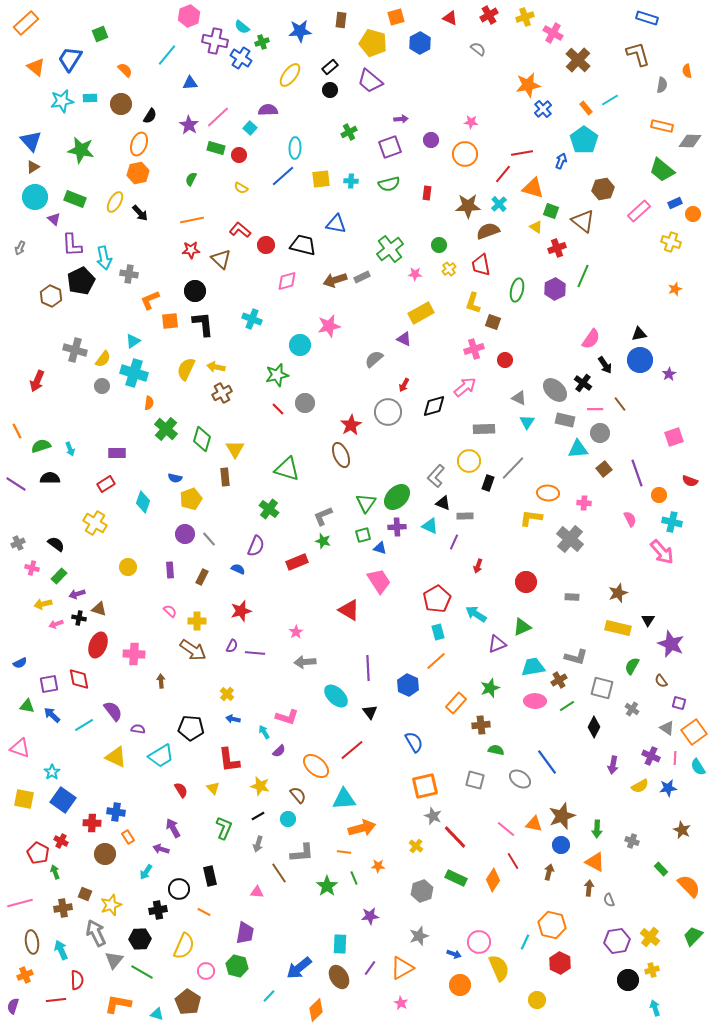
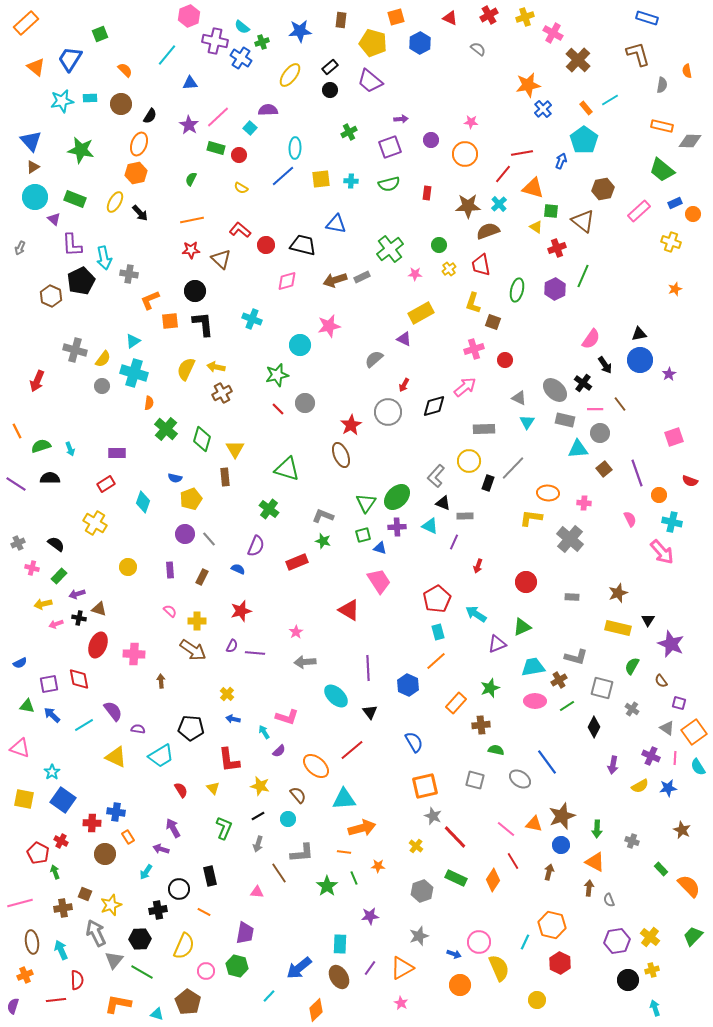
orange hexagon at (138, 173): moved 2 px left
green square at (551, 211): rotated 14 degrees counterclockwise
gray L-shape at (323, 516): rotated 45 degrees clockwise
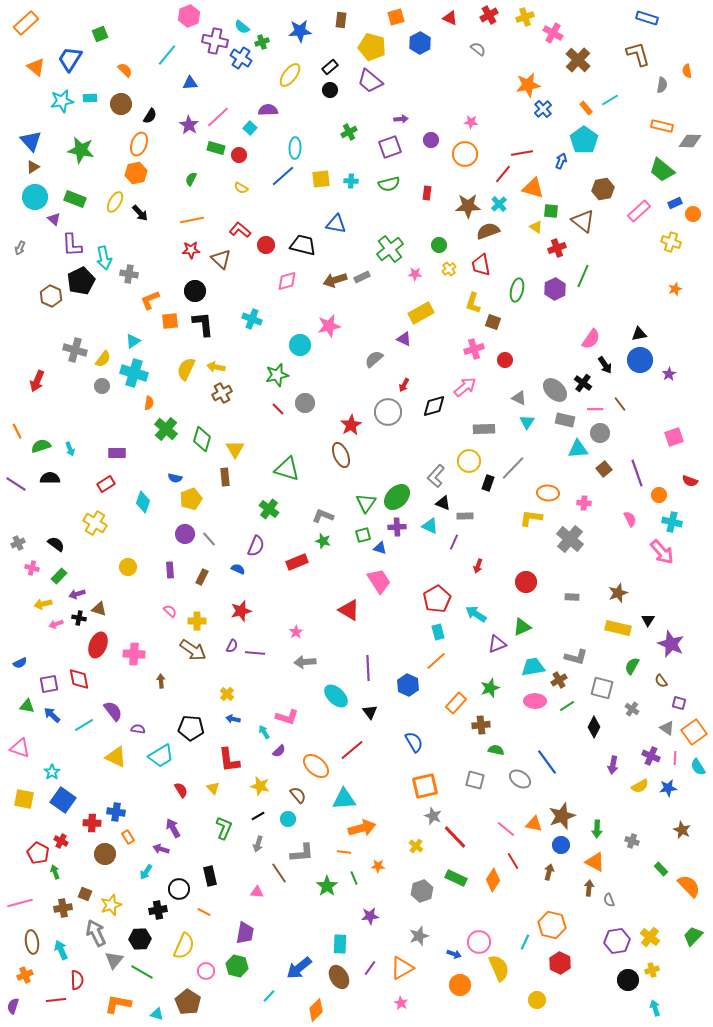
yellow pentagon at (373, 43): moved 1 px left, 4 px down
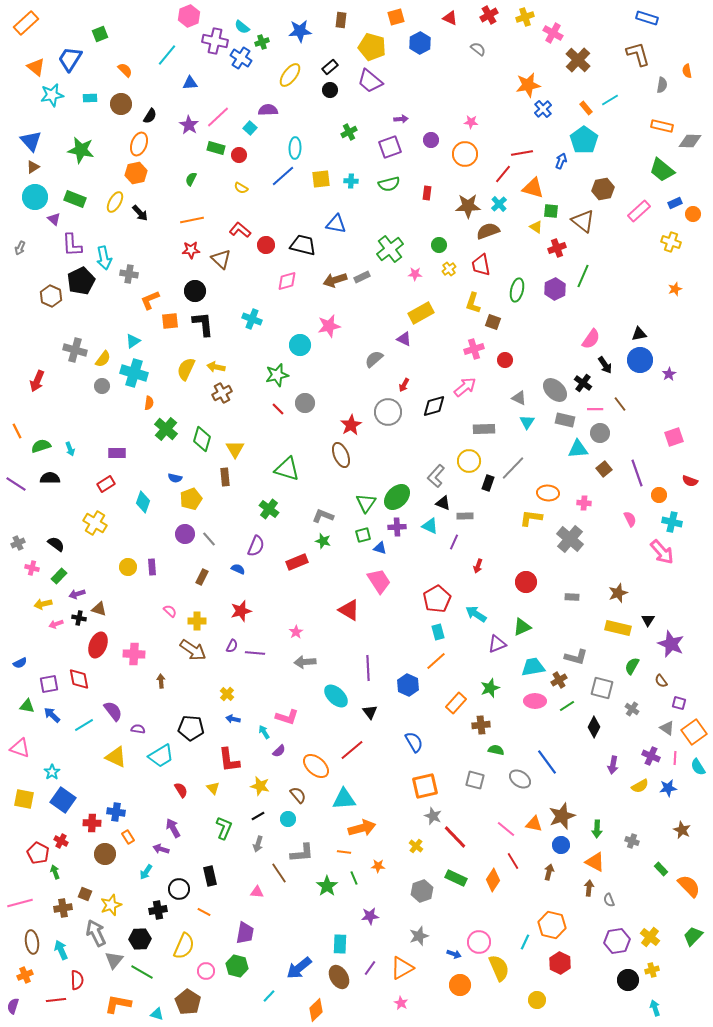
cyan star at (62, 101): moved 10 px left, 6 px up
purple rectangle at (170, 570): moved 18 px left, 3 px up
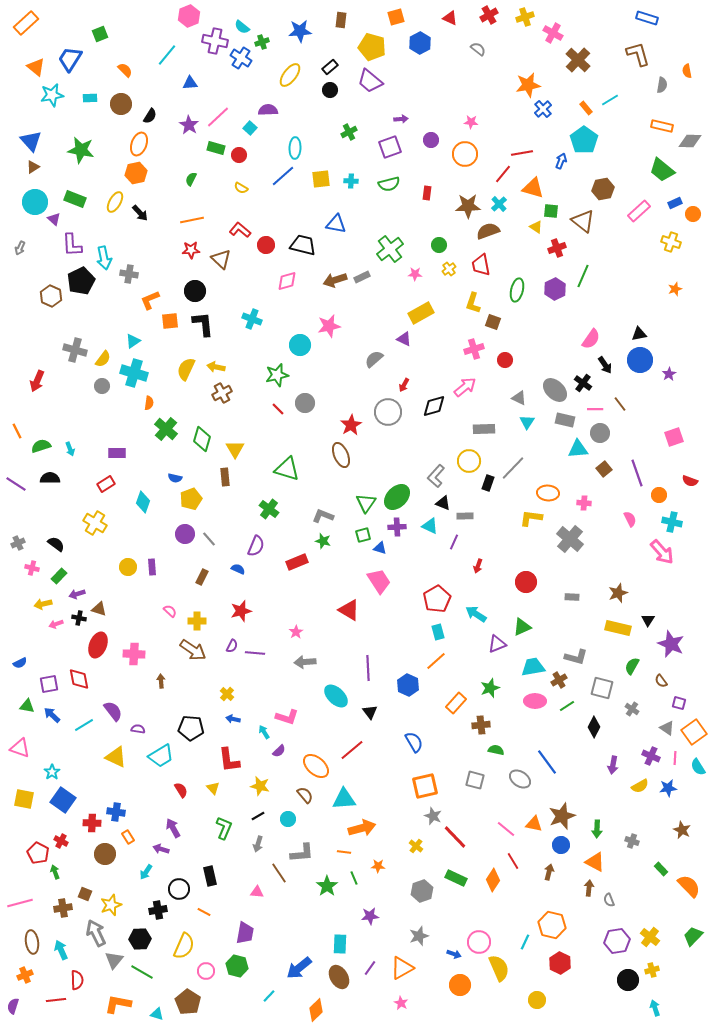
cyan circle at (35, 197): moved 5 px down
brown semicircle at (298, 795): moved 7 px right
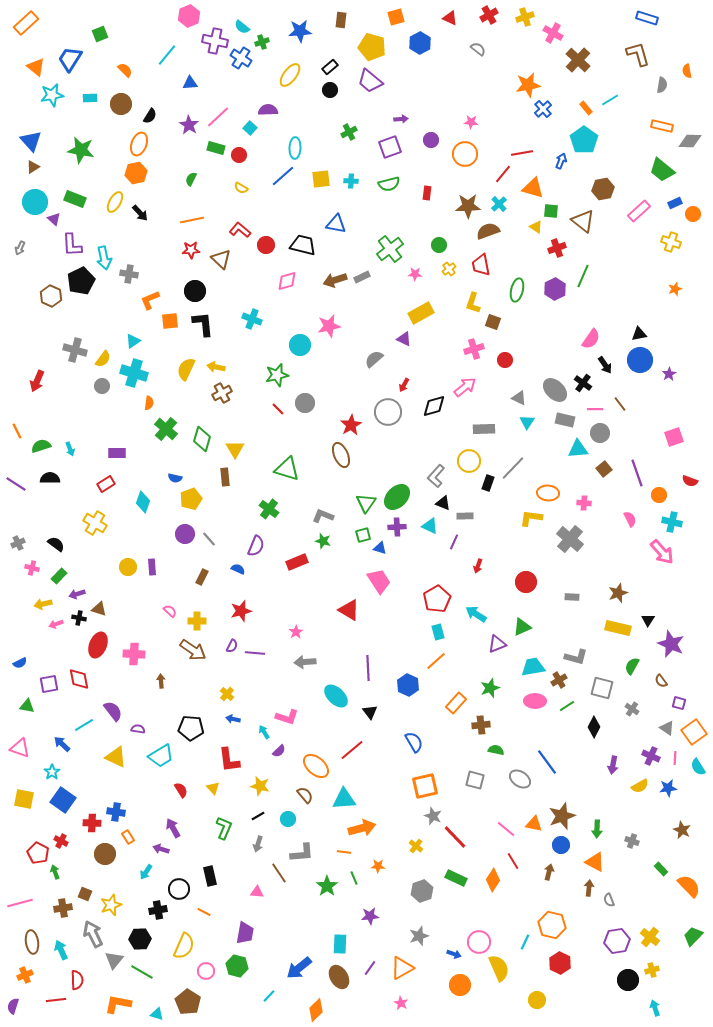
blue arrow at (52, 715): moved 10 px right, 29 px down
gray arrow at (96, 933): moved 3 px left, 1 px down
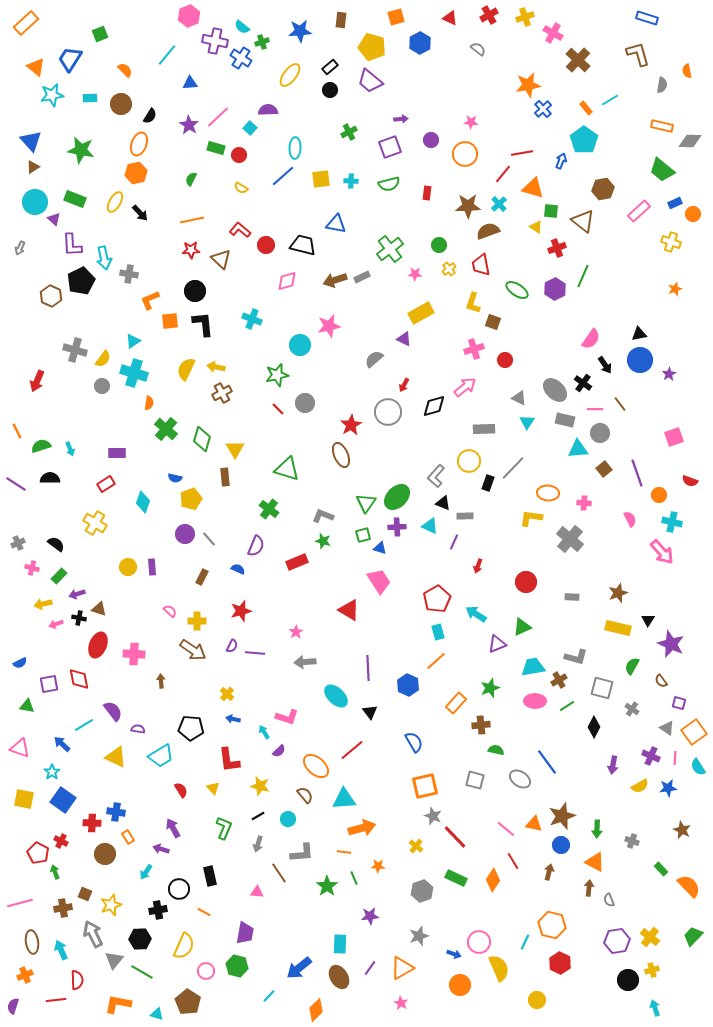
green ellipse at (517, 290): rotated 70 degrees counterclockwise
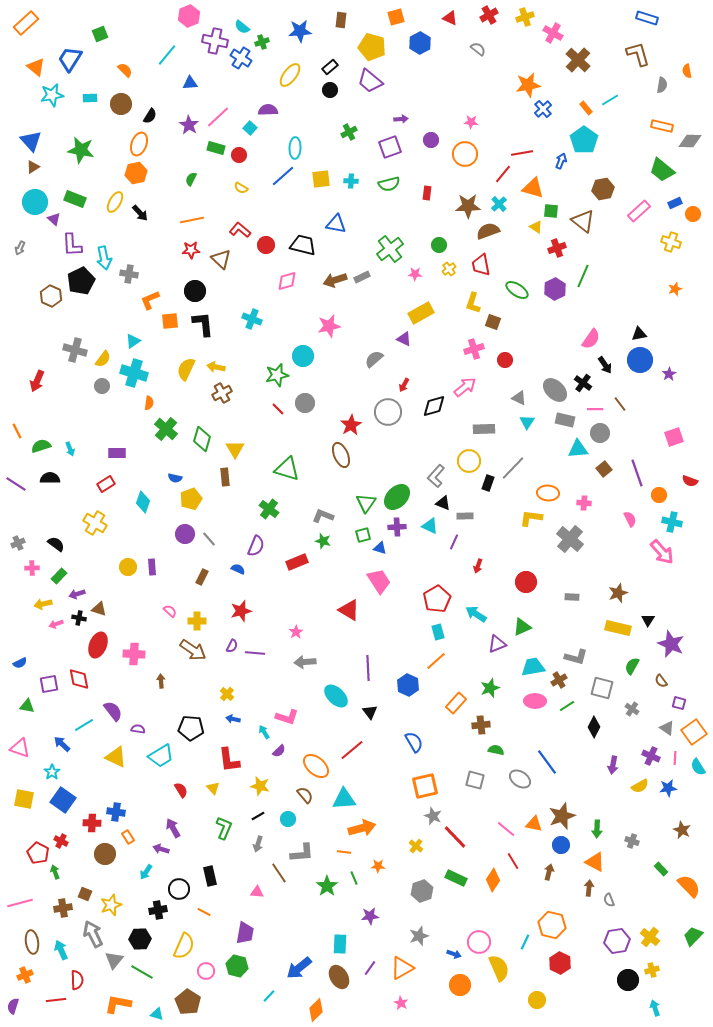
cyan circle at (300, 345): moved 3 px right, 11 px down
pink cross at (32, 568): rotated 16 degrees counterclockwise
